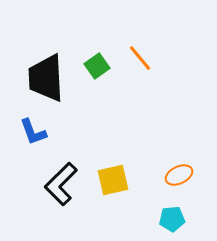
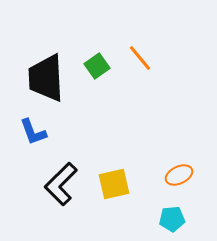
yellow square: moved 1 px right, 4 px down
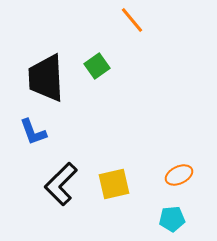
orange line: moved 8 px left, 38 px up
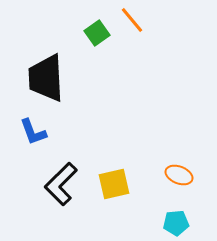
green square: moved 33 px up
orange ellipse: rotated 48 degrees clockwise
cyan pentagon: moved 4 px right, 4 px down
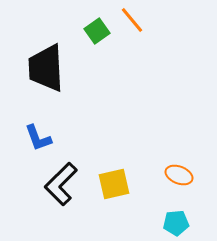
green square: moved 2 px up
black trapezoid: moved 10 px up
blue L-shape: moved 5 px right, 6 px down
